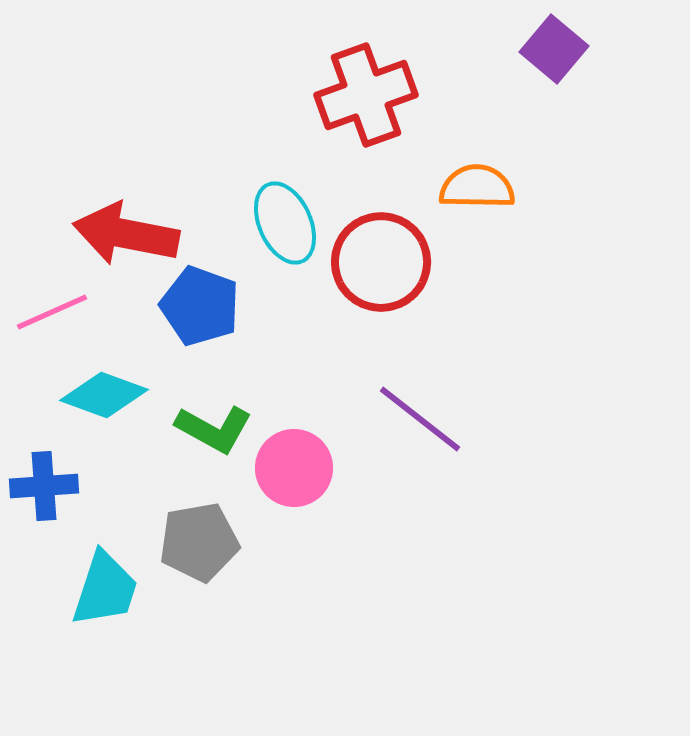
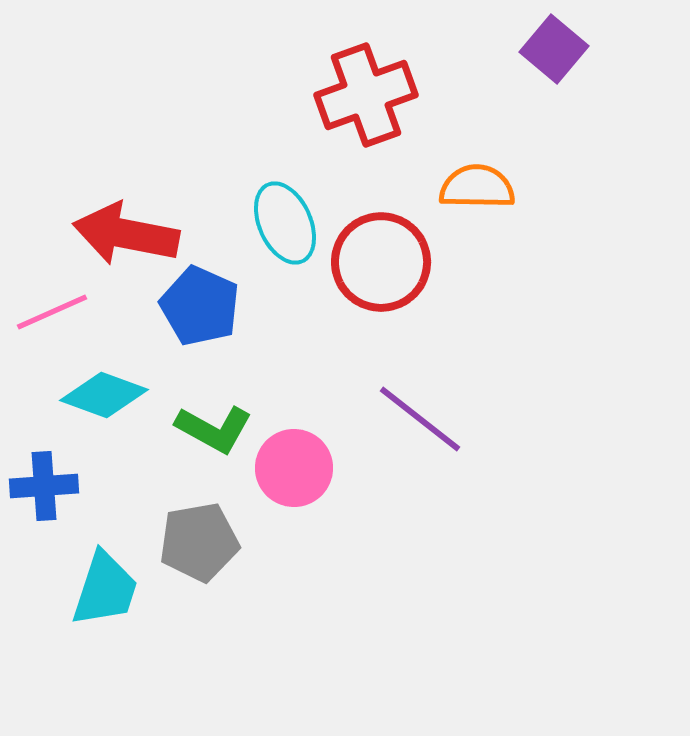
blue pentagon: rotated 4 degrees clockwise
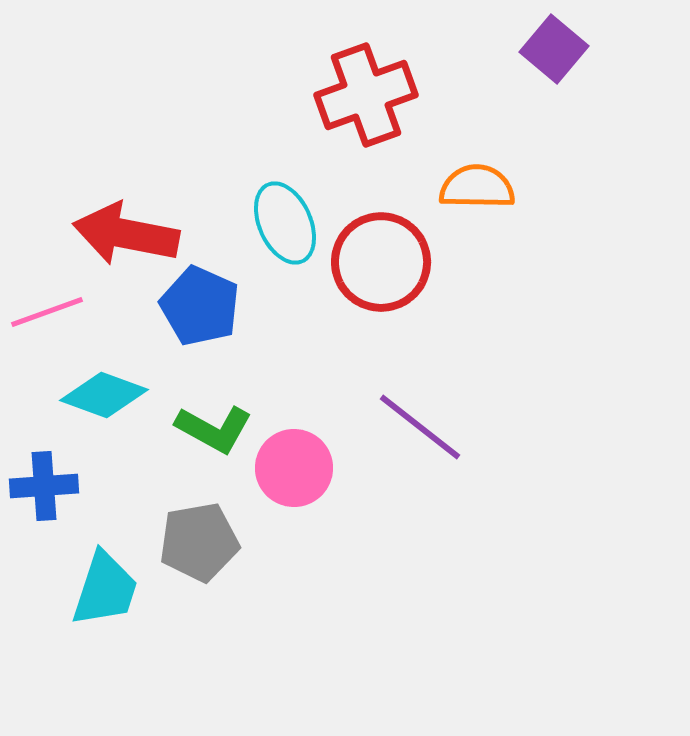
pink line: moved 5 px left; rotated 4 degrees clockwise
purple line: moved 8 px down
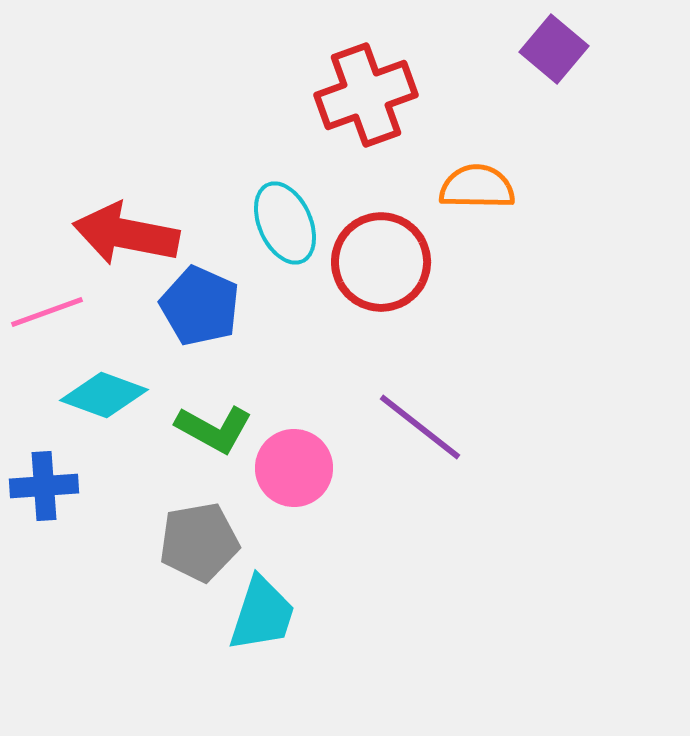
cyan trapezoid: moved 157 px right, 25 px down
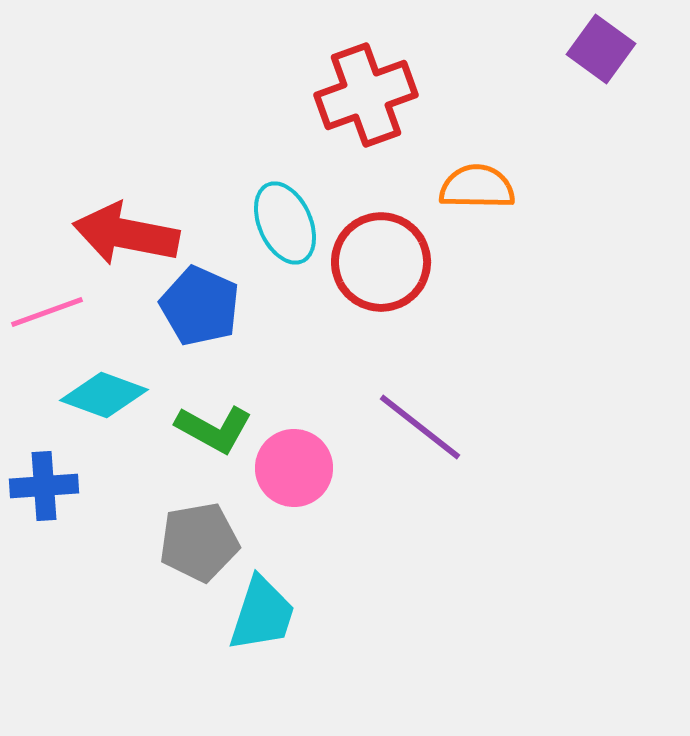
purple square: moved 47 px right; rotated 4 degrees counterclockwise
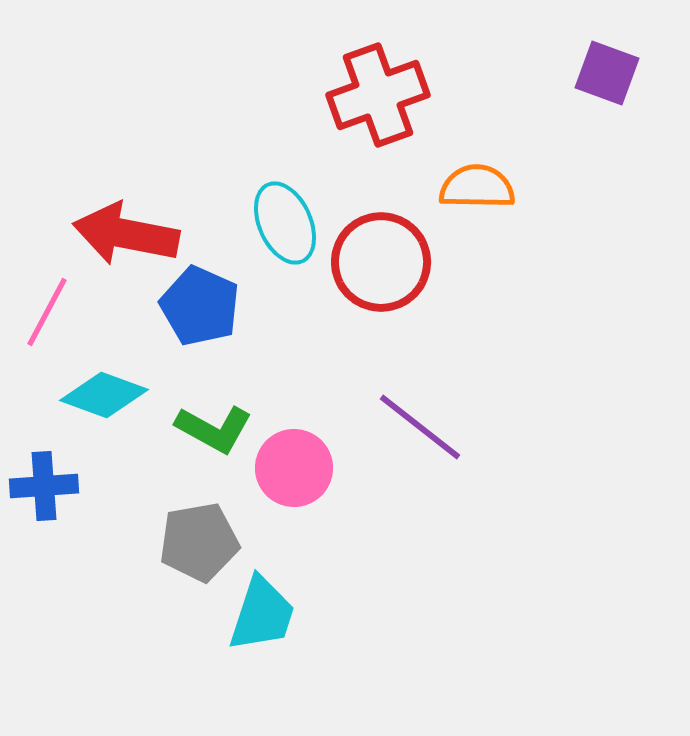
purple square: moved 6 px right, 24 px down; rotated 16 degrees counterclockwise
red cross: moved 12 px right
pink line: rotated 42 degrees counterclockwise
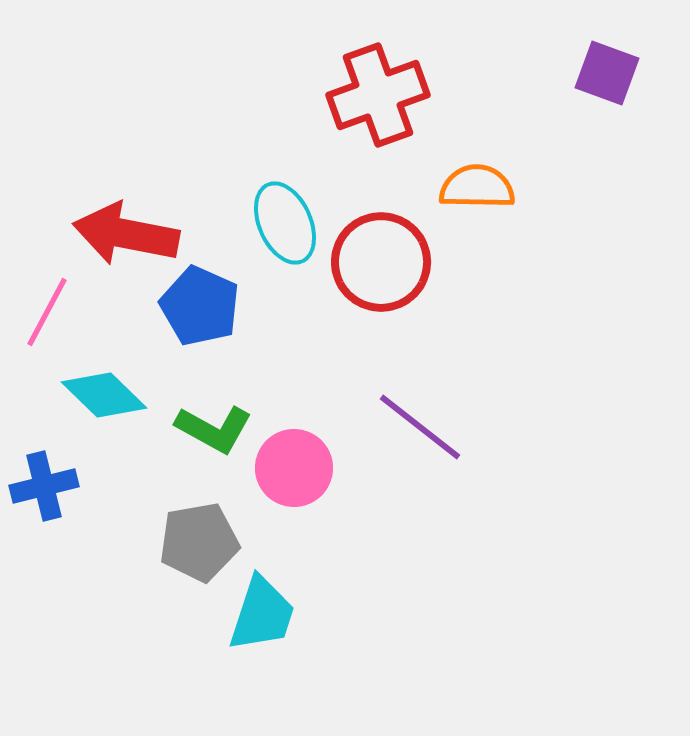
cyan diamond: rotated 24 degrees clockwise
blue cross: rotated 10 degrees counterclockwise
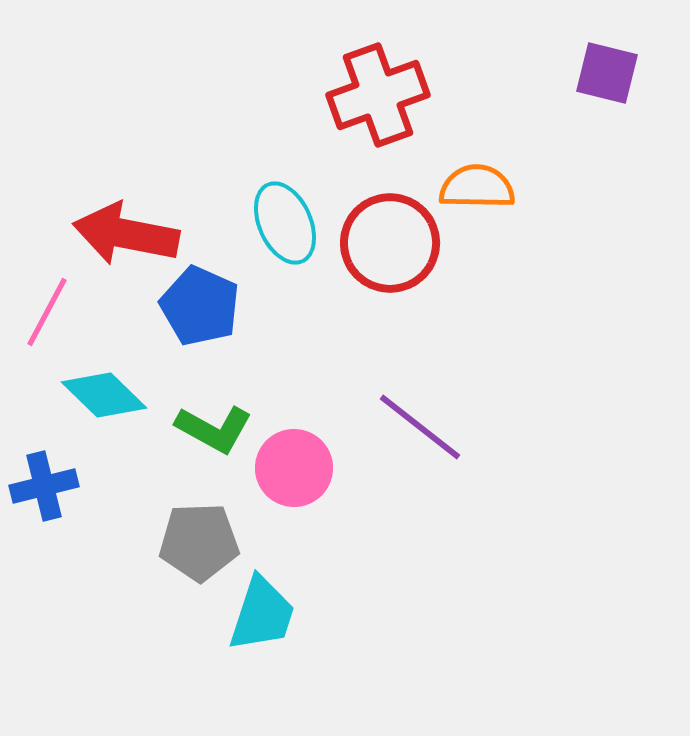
purple square: rotated 6 degrees counterclockwise
red circle: moved 9 px right, 19 px up
gray pentagon: rotated 8 degrees clockwise
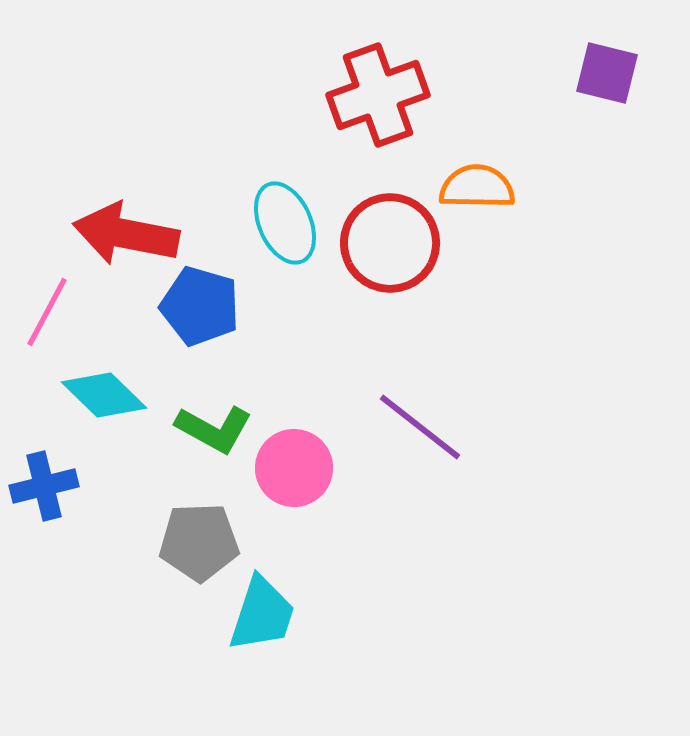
blue pentagon: rotated 8 degrees counterclockwise
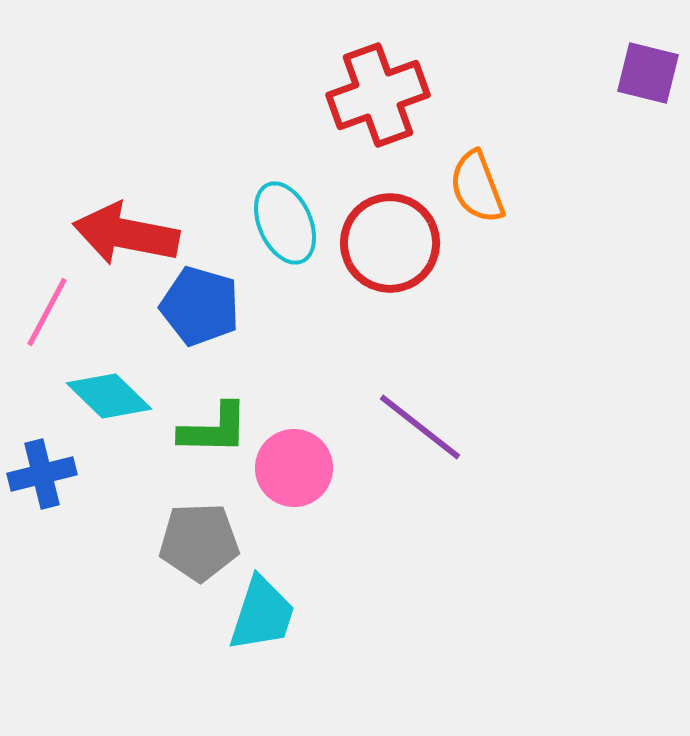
purple square: moved 41 px right
orange semicircle: rotated 112 degrees counterclockwise
cyan diamond: moved 5 px right, 1 px down
green L-shape: rotated 28 degrees counterclockwise
blue cross: moved 2 px left, 12 px up
